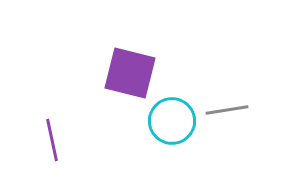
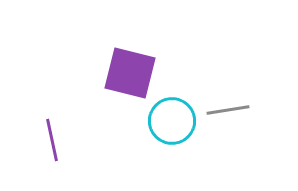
gray line: moved 1 px right
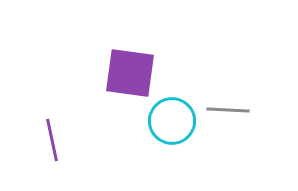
purple square: rotated 6 degrees counterclockwise
gray line: rotated 12 degrees clockwise
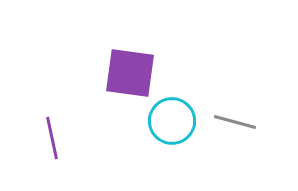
gray line: moved 7 px right, 12 px down; rotated 12 degrees clockwise
purple line: moved 2 px up
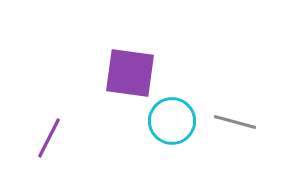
purple line: moved 3 px left; rotated 39 degrees clockwise
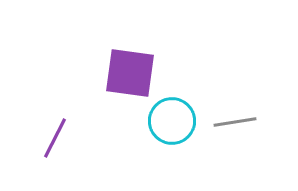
gray line: rotated 24 degrees counterclockwise
purple line: moved 6 px right
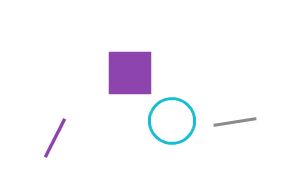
purple square: rotated 8 degrees counterclockwise
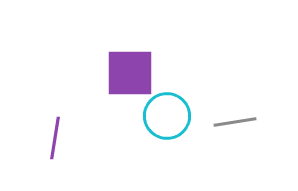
cyan circle: moved 5 px left, 5 px up
purple line: rotated 18 degrees counterclockwise
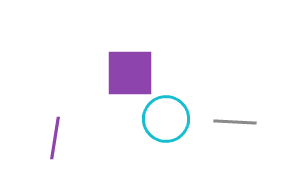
cyan circle: moved 1 px left, 3 px down
gray line: rotated 12 degrees clockwise
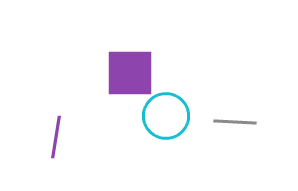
cyan circle: moved 3 px up
purple line: moved 1 px right, 1 px up
